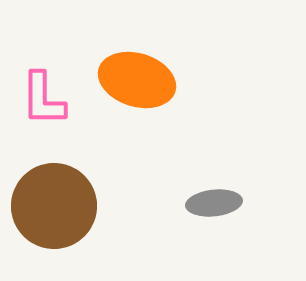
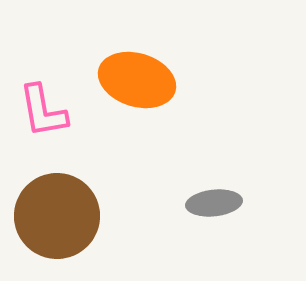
pink L-shape: moved 12 px down; rotated 10 degrees counterclockwise
brown circle: moved 3 px right, 10 px down
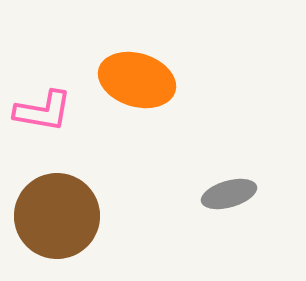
pink L-shape: rotated 70 degrees counterclockwise
gray ellipse: moved 15 px right, 9 px up; rotated 10 degrees counterclockwise
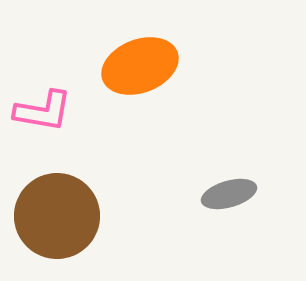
orange ellipse: moved 3 px right, 14 px up; rotated 38 degrees counterclockwise
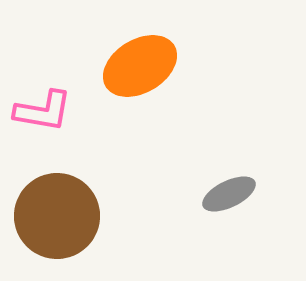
orange ellipse: rotated 10 degrees counterclockwise
gray ellipse: rotated 10 degrees counterclockwise
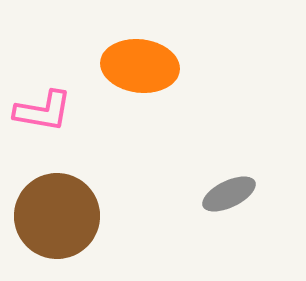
orange ellipse: rotated 38 degrees clockwise
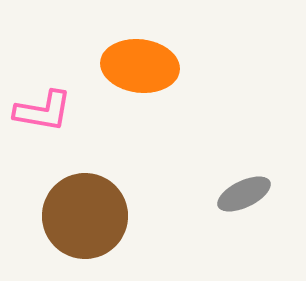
gray ellipse: moved 15 px right
brown circle: moved 28 px right
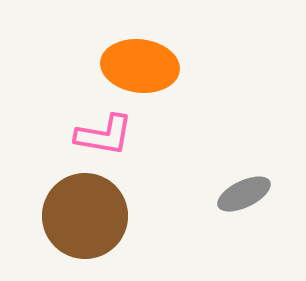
pink L-shape: moved 61 px right, 24 px down
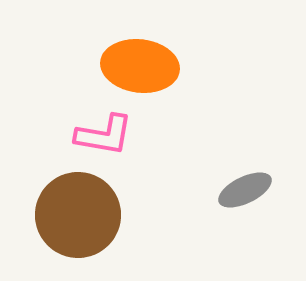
gray ellipse: moved 1 px right, 4 px up
brown circle: moved 7 px left, 1 px up
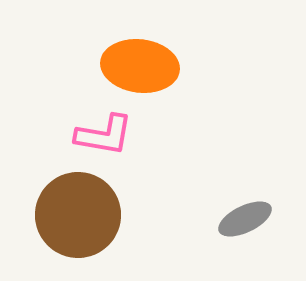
gray ellipse: moved 29 px down
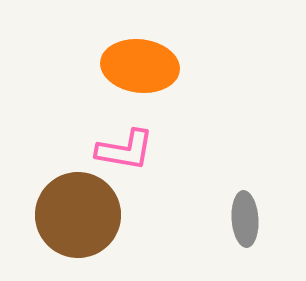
pink L-shape: moved 21 px right, 15 px down
gray ellipse: rotated 68 degrees counterclockwise
